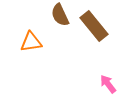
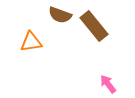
brown semicircle: rotated 45 degrees counterclockwise
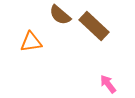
brown semicircle: rotated 20 degrees clockwise
brown rectangle: rotated 8 degrees counterclockwise
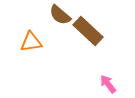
brown rectangle: moved 6 px left, 5 px down
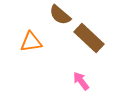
brown rectangle: moved 1 px right, 7 px down
pink arrow: moved 27 px left, 3 px up
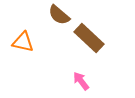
brown semicircle: moved 1 px left
orange triangle: moved 8 px left; rotated 20 degrees clockwise
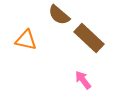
orange triangle: moved 3 px right, 2 px up
pink arrow: moved 2 px right, 1 px up
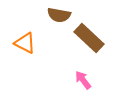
brown semicircle: rotated 30 degrees counterclockwise
orange triangle: moved 1 px left, 3 px down; rotated 15 degrees clockwise
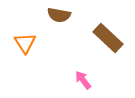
brown rectangle: moved 19 px right
orange triangle: rotated 30 degrees clockwise
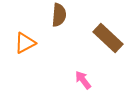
brown semicircle: rotated 95 degrees counterclockwise
orange triangle: rotated 35 degrees clockwise
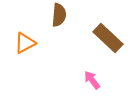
pink arrow: moved 9 px right
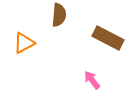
brown rectangle: rotated 16 degrees counterclockwise
orange triangle: moved 1 px left
